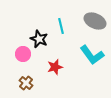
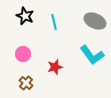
cyan line: moved 7 px left, 4 px up
black star: moved 14 px left, 23 px up
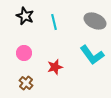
pink circle: moved 1 px right, 1 px up
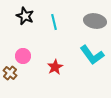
gray ellipse: rotated 15 degrees counterclockwise
pink circle: moved 1 px left, 3 px down
red star: rotated 14 degrees counterclockwise
brown cross: moved 16 px left, 10 px up
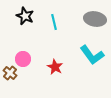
gray ellipse: moved 2 px up
pink circle: moved 3 px down
red star: rotated 14 degrees counterclockwise
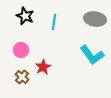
cyan line: rotated 21 degrees clockwise
pink circle: moved 2 px left, 9 px up
red star: moved 12 px left; rotated 14 degrees clockwise
brown cross: moved 12 px right, 4 px down
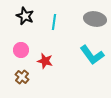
red star: moved 2 px right, 6 px up; rotated 28 degrees counterclockwise
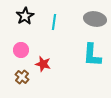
black star: rotated 18 degrees clockwise
cyan L-shape: rotated 40 degrees clockwise
red star: moved 2 px left, 3 px down
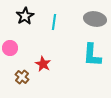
pink circle: moved 11 px left, 2 px up
red star: rotated 14 degrees clockwise
